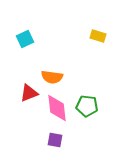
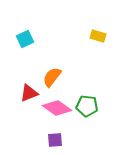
orange semicircle: rotated 120 degrees clockwise
pink diamond: rotated 48 degrees counterclockwise
purple square: rotated 14 degrees counterclockwise
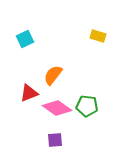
orange semicircle: moved 1 px right, 2 px up
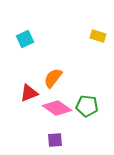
orange semicircle: moved 3 px down
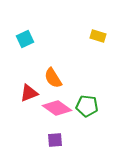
orange semicircle: rotated 70 degrees counterclockwise
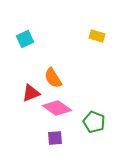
yellow rectangle: moved 1 px left
red triangle: moved 2 px right
green pentagon: moved 7 px right, 16 px down; rotated 15 degrees clockwise
purple square: moved 2 px up
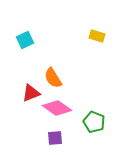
cyan square: moved 1 px down
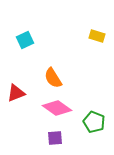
red triangle: moved 15 px left
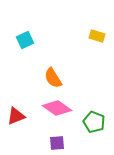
red triangle: moved 23 px down
purple square: moved 2 px right, 5 px down
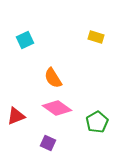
yellow rectangle: moved 1 px left, 1 px down
green pentagon: moved 3 px right; rotated 20 degrees clockwise
purple square: moved 9 px left; rotated 28 degrees clockwise
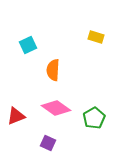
cyan square: moved 3 px right, 5 px down
orange semicircle: moved 8 px up; rotated 35 degrees clockwise
pink diamond: moved 1 px left
green pentagon: moved 3 px left, 4 px up
